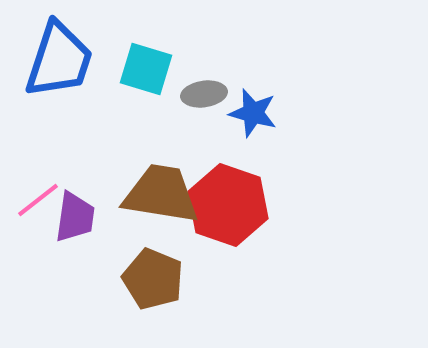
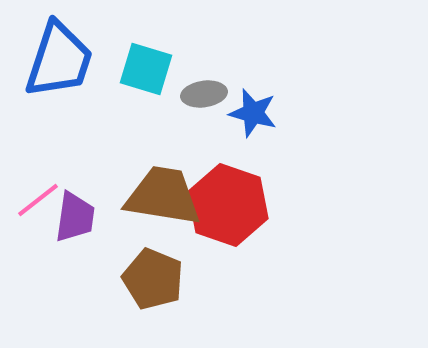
brown trapezoid: moved 2 px right, 2 px down
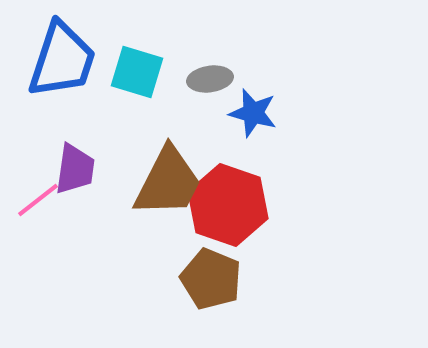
blue trapezoid: moved 3 px right
cyan square: moved 9 px left, 3 px down
gray ellipse: moved 6 px right, 15 px up
brown trapezoid: moved 5 px right, 14 px up; rotated 108 degrees clockwise
purple trapezoid: moved 48 px up
brown pentagon: moved 58 px right
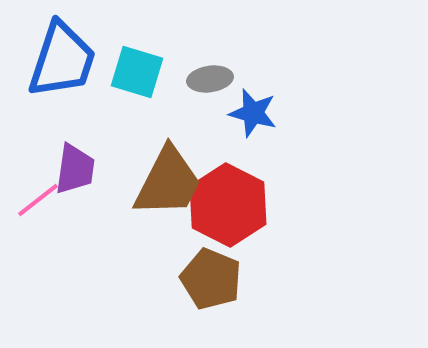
red hexagon: rotated 8 degrees clockwise
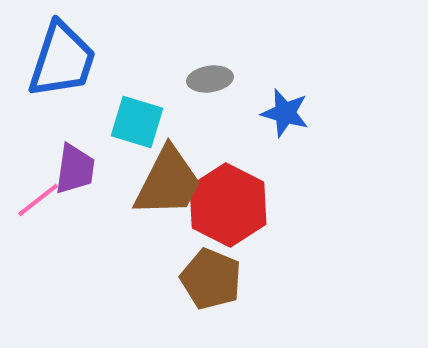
cyan square: moved 50 px down
blue star: moved 32 px right
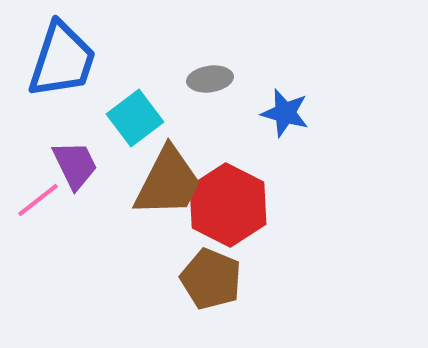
cyan square: moved 2 px left, 4 px up; rotated 36 degrees clockwise
purple trapezoid: moved 4 px up; rotated 34 degrees counterclockwise
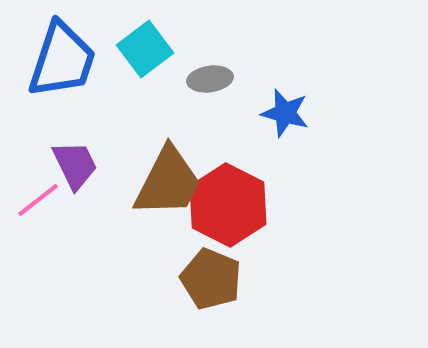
cyan square: moved 10 px right, 69 px up
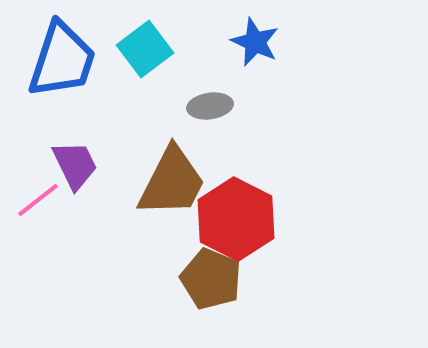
gray ellipse: moved 27 px down
blue star: moved 30 px left, 71 px up; rotated 9 degrees clockwise
brown trapezoid: moved 4 px right
red hexagon: moved 8 px right, 14 px down
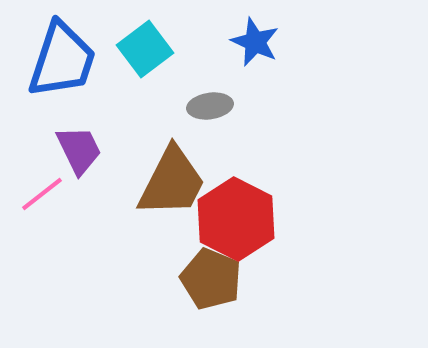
purple trapezoid: moved 4 px right, 15 px up
pink line: moved 4 px right, 6 px up
